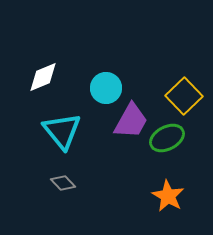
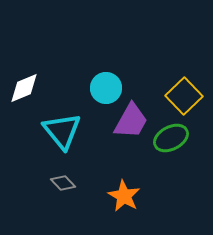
white diamond: moved 19 px left, 11 px down
green ellipse: moved 4 px right
orange star: moved 44 px left
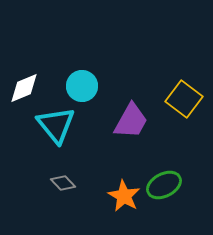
cyan circle: moved 24 px left, 2 px up
yellow square: moved 3 px down; rotated 9 degrees counterclockwise
cyan triangle: moved 6 px left, 6 px up
green ellipse: moved 7 px left, 47 px down
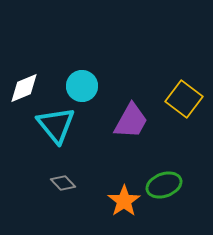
green ellipse: rotated 8 degrees clockwise
orange star: moved 5 px down; rotated 8 degrees clockwise
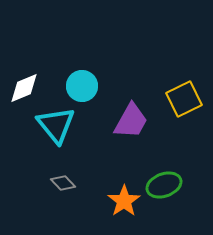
yellow square: rotated 27 degrees clockwise
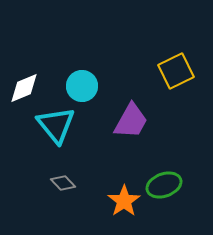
yellow square: moved 8 px left, 28 px up
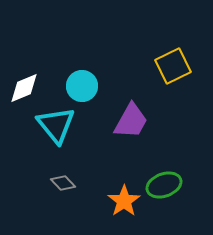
yellow square: moved 3 px left, 5 px up
